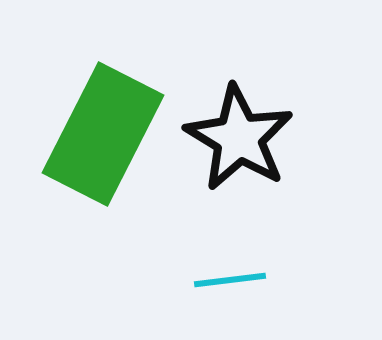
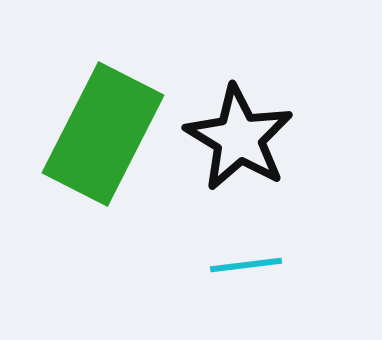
cyan line: moved 16 px right, 15 px up
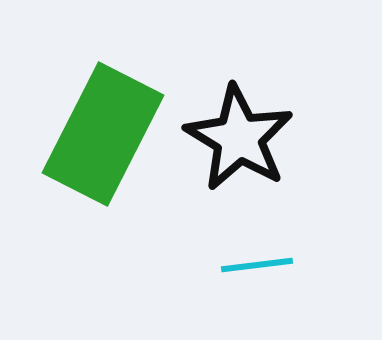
cyan line: moved 11 px right
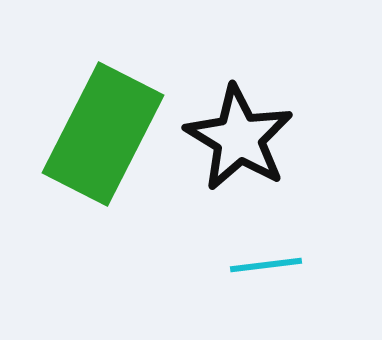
cyan line: moved 9 px right
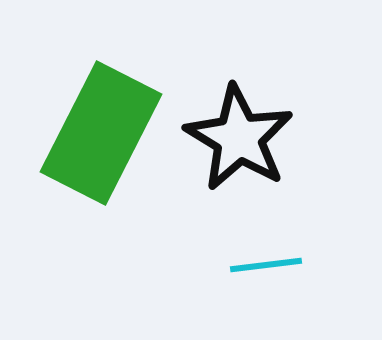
green rectangle: moved 2 px left, 1 px up
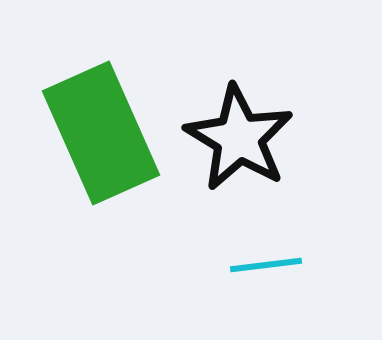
green rectangle: rotated 51 degrees counterclockwise
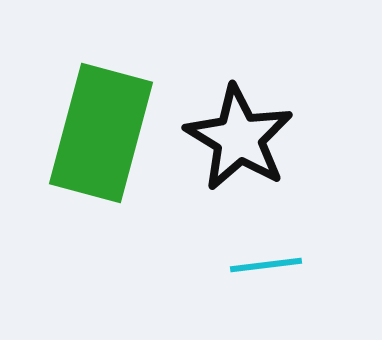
green rectangle: rotated 39 degrees clockwise
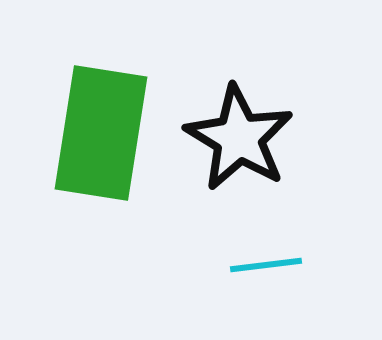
green rectangle: rotated 6 degrees counterclockwise
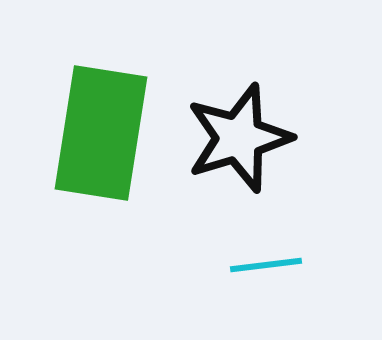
black star: rotated 24 degrees clockwise
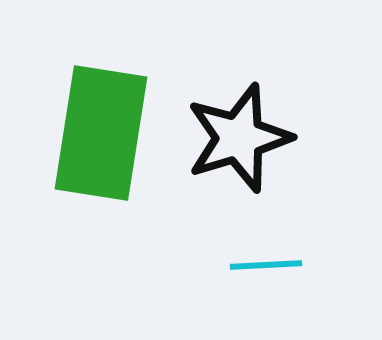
cyan line: rotated 4 degrees clockwise
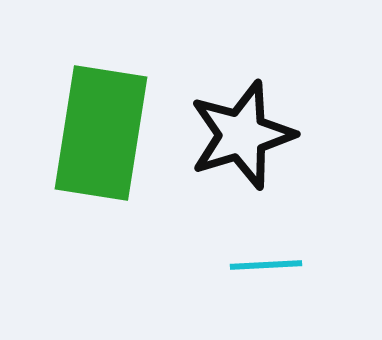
black star: moved 3 px right, 3 px up
